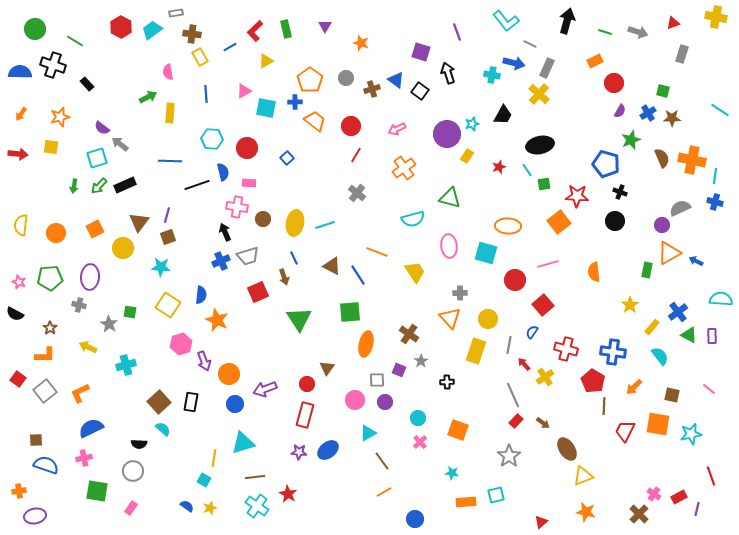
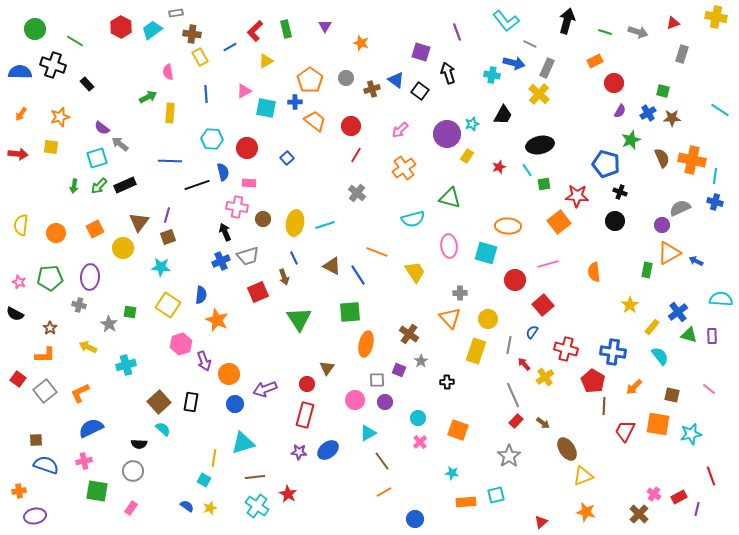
pink arrow at (397, 129): moved 3 px right, 1 px down; rotated 18 degrees counterclockwise
green triangle at (689, 335): rotated 12 degrees counterclockwise
pink cross at (84, 458): moved 3 px down
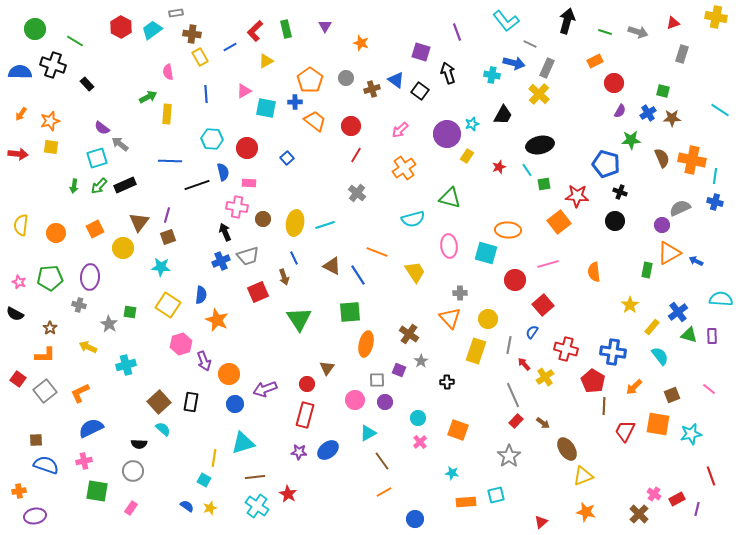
yellow rectangle at (170, 113): moved 3 px left, 1 px down
orange star at (60, 117): moved 10 px left, 4 px down
green star at (631, 140): rotated 18 degrees clockwise
orange ellipse at (508, 226): moved 4 px down
brown square at (672, 395): rotated 35 degrees counterclockwise
red rectangle at (679, 497): moved 2 px left, 2 px down
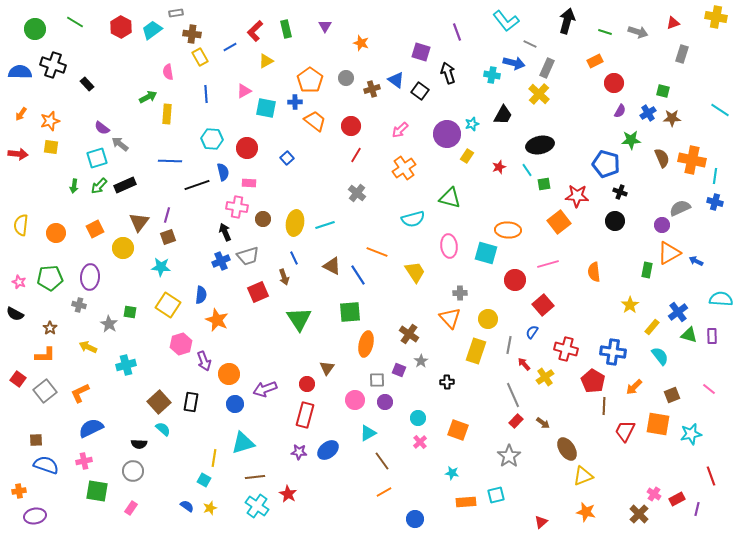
green line at (75, 41): moved 19 px up
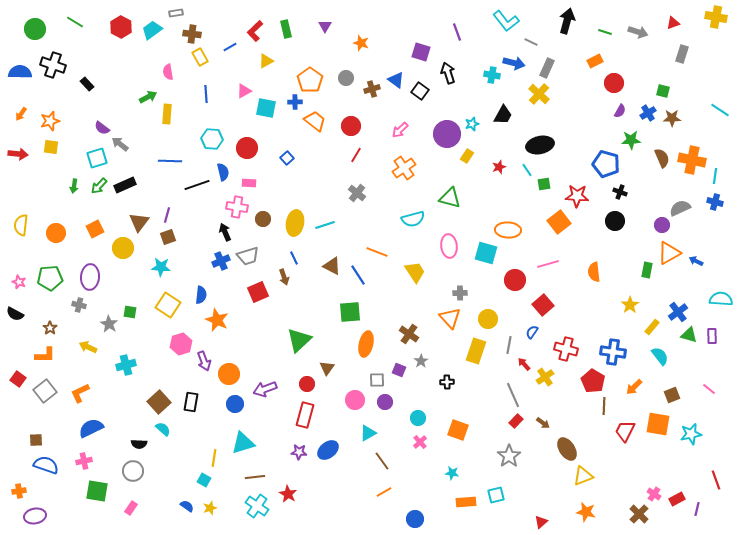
gray line at (530, 44): moved 1 px right, 2 px up
green triangle at (299, 319): moved 21 px down; rotated 20 degrees clockwise
red line at (711, 476): moved 5 px right, 4 px down
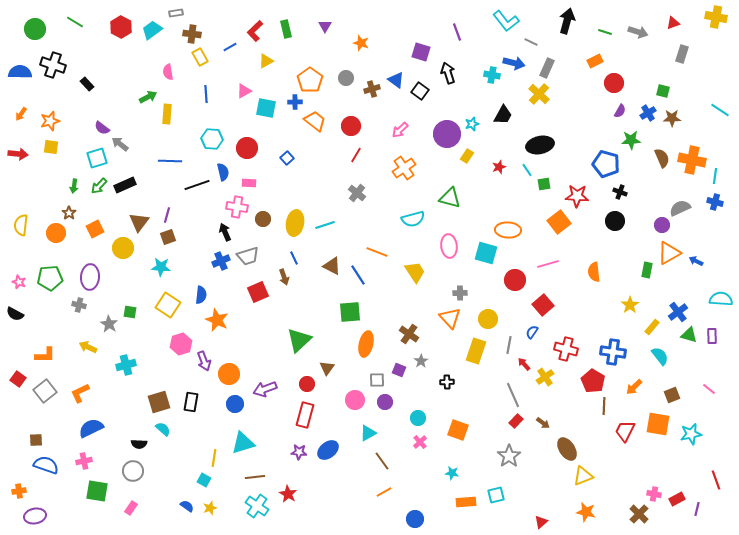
brown star at (50, 328): moved 19 px right, 115 px up
brown square at (159, 402): rotated 25 degrees clockwise
pink cross at (654, 494): rotated 24 degrees counterclockwise
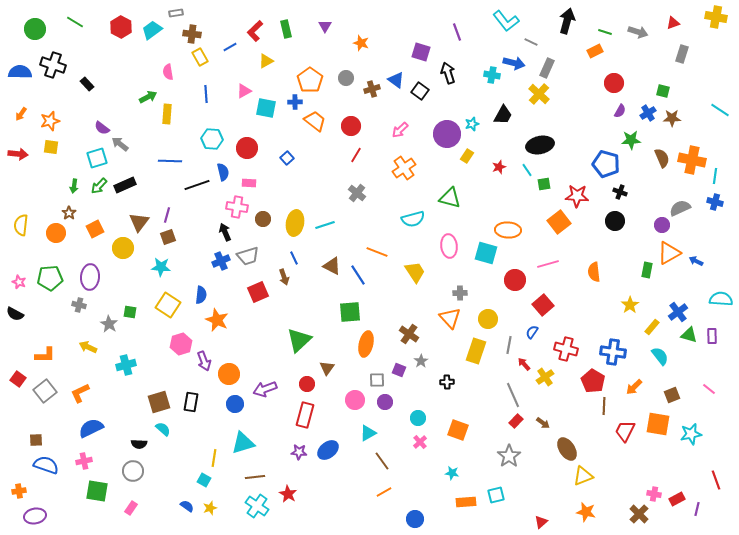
orange rectangle at (595, 61): moved 10 px up
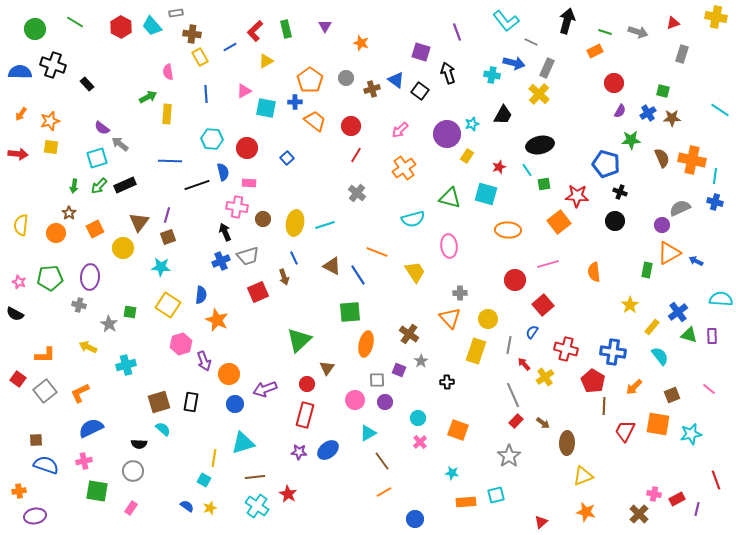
cyan trapezoid at (152, 30): moved 4 px up; rotated 95 degrees counterclockwise
cyan square at (486, 253): moved 59 px up
brown ellipse at (567, 449): moved 6 px up; rotated 35 degrees clockwise
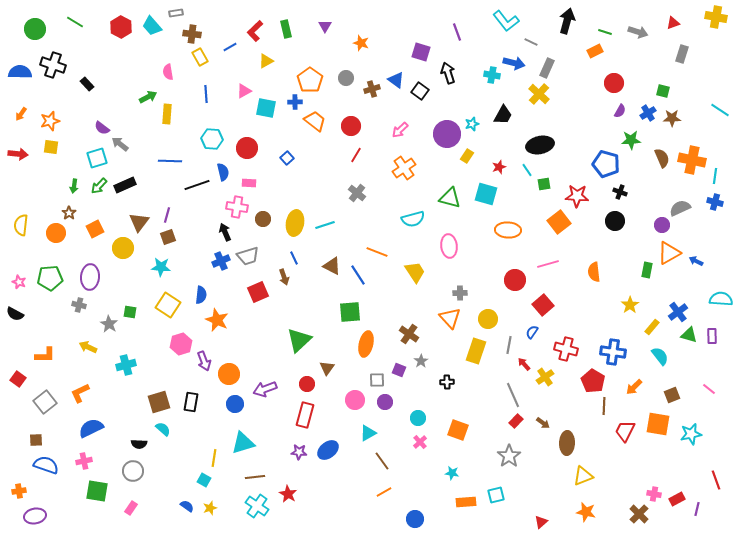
gray square at (45, 391): moved 11 px down
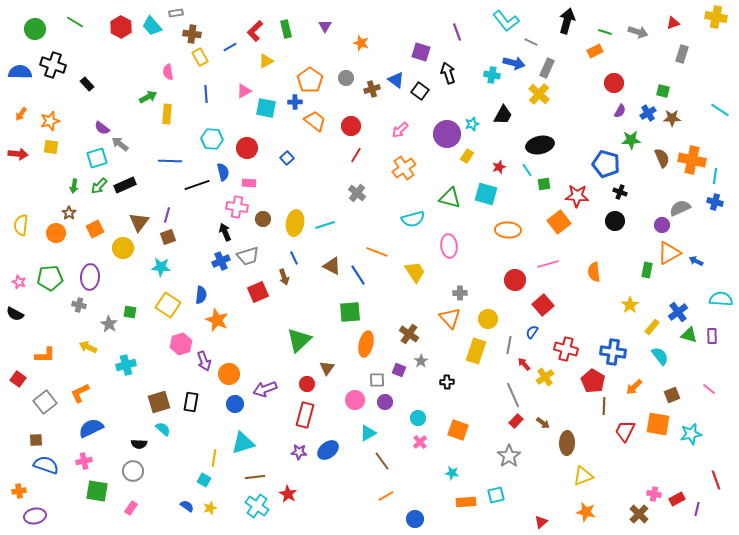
orange line at (384, 492): moved 2 px right, 4 px down
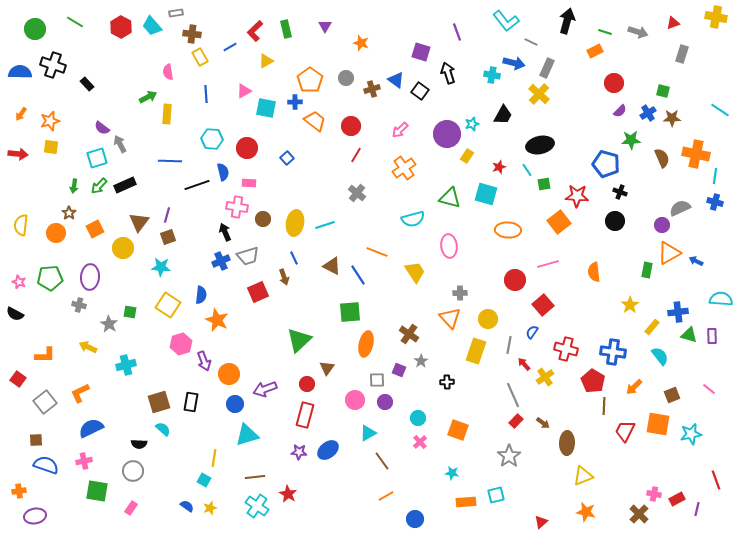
purple semicircle at (620, 111): rotated 16 degrees clockwise
gray arrow at (120, 144): rotated 24 degrees clockwise
orange cross at (692, 160): moved 4 px right, 6 px up
blue cross at (678, 312): rotated 30 degrees clockwise
cyan triangle at (243, 443): moved 4 px right, 8 px up
